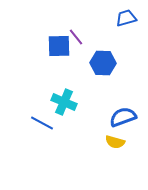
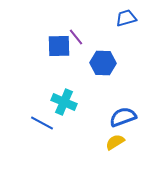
yellow semicircle: rotated 132 degrees clockwise
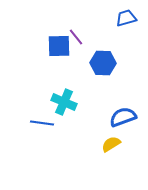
blue line: rotated 20 degrees counterclockwise
yellow semicircle: moved 4 px left, 2 px down
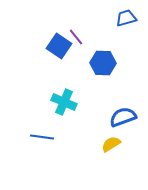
blue square: rotated 35 degrees clockwise
blue line: moved 14 px down
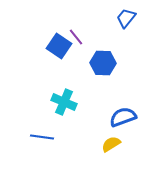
blue trapezoid: rotated 35 degrees counterclockwise
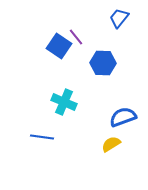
blue trapezoid: moved 7 px left
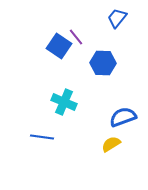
blue trapezoid: moved 2 px left
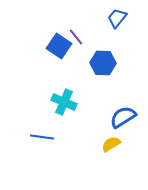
blue semicircle: rotated 12 degrees counterclockwise
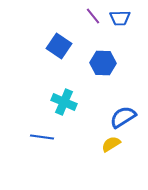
blue trapezoid: moved 3 px right; rotated 130 degrees counterclockwise
purple line: moved 17 px right, 21 px up
